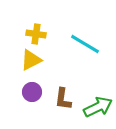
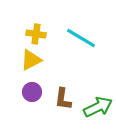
cyan line: moved 4 px left, 6 px up
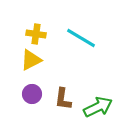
purple circle: moved 2 px down
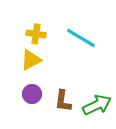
brown L-shape: moved 2 px down
green arrow: moved 1 px left, 2 px up
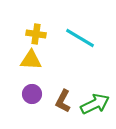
cyan line: moved 1 px left
yellow triangle: rotated 30 degrees clockwise
brown L-shape: rotated 20 degrees clockwise
green arrow: moved 2 px left, 1 px up
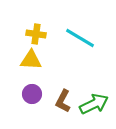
green arrow: moved 1 px left
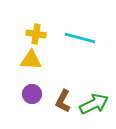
cyan line: rotated 16 degrees counterclockwise
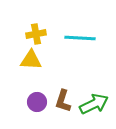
yellow cross: rotated 18 degrees counterclockwise
cyan line: rotated 12 degrees counterclockwise
purple circle: moved 5 px right, 8 px down
brown L-shape: rotated 10 degrees counterclockwise
